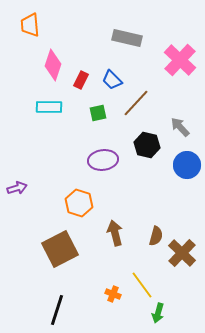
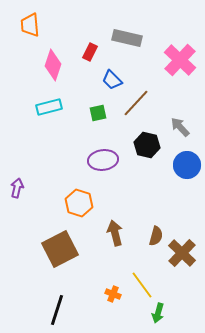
red rectangle: moved 9 px right, 28 px up
cyan rectangle: rotated 15 degrees counterclockwise
purple arrow: rotated 60 degrees counterclockwise
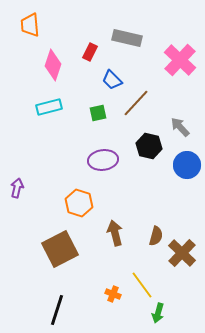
black hexagon: moved 2 px right, 1 px down
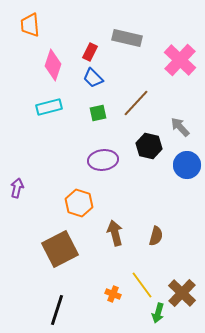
blue trapezoid: moved 19 px left, 2 px up
brown cross: moved 40 px down
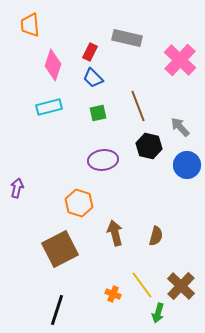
brown line: moved 2 px right, 3 px down; rotated 64 degrees counterclockwise
brown cross: moved 1 px left, 7 px up
